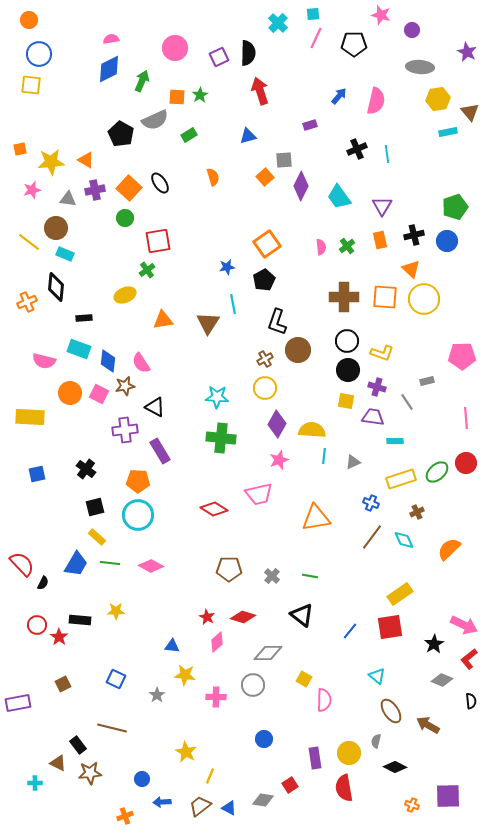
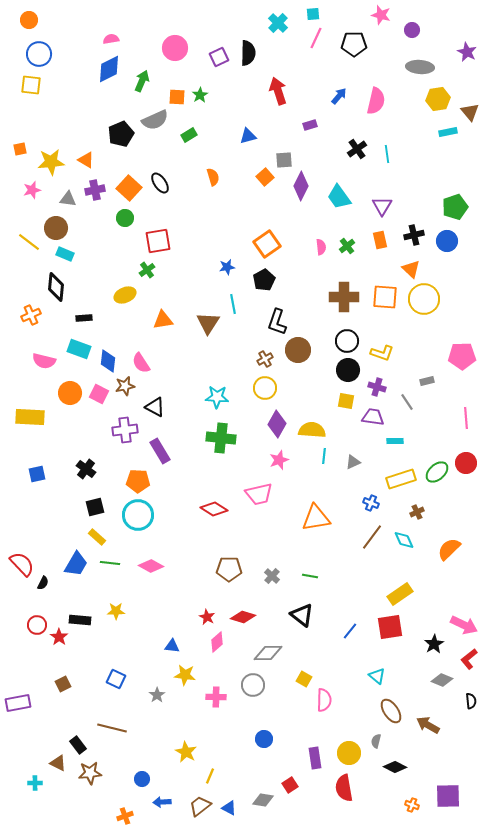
red arrow at (260, 91): moved 18 px right
black pentagon at (121, 134): rotated 20 degrees clockwise
black cross at (357, 149): rotated 12 degrees counterclockwise
orange cross at (27, 302): moved 4 px right, 13 px down
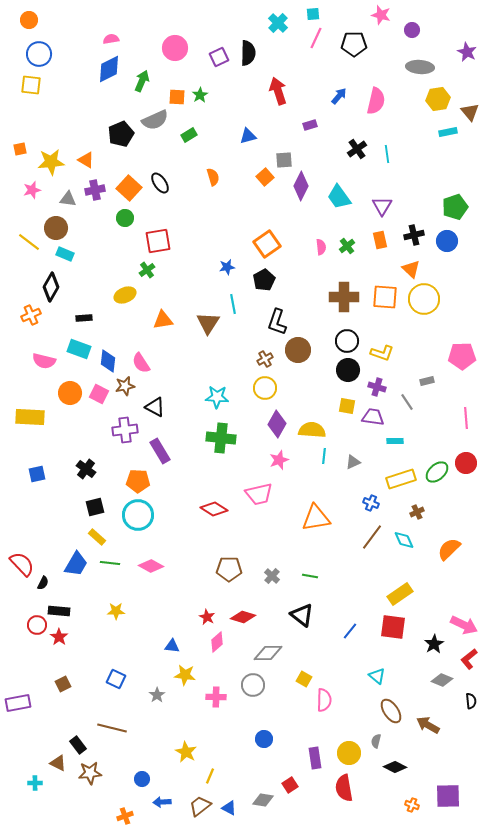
black diamond at (56, 287): moved 5 px left; rotated 24 degrees clockwise
yellow square at (346, 401): moved 1 px right, 5 px down
black rectangle at (80, 620): moved 21 px left, 9 px up
red square at (390, 627): moved 3 px right; rotated 16 degrees clockwise
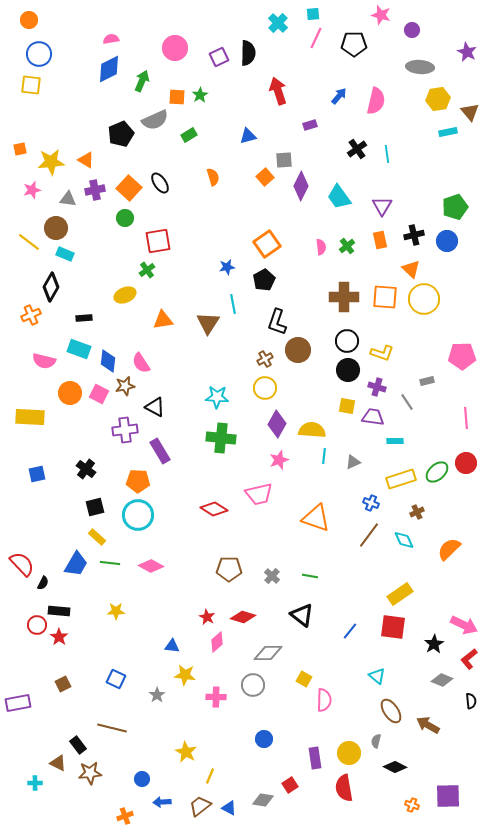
orange triangle at (316, 518): rotated 28 degrees clockwise
brown line at (372, 537): moved 3 px left, 2 px up
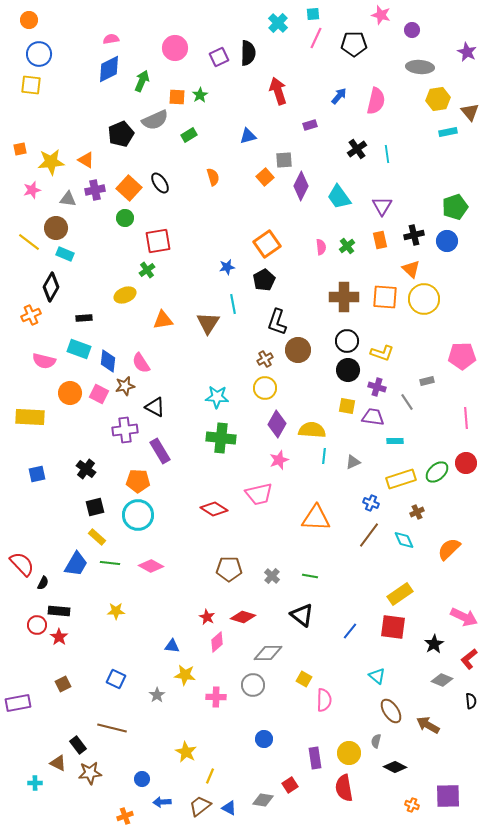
orange triangle at (316, 518): rotated 16 degrees counterclockwise
pink arrow at (464, 625): moved 8 px up
